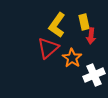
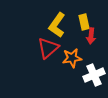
orange star: rotated 30 degrees clockwise
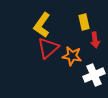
yellow L-shape: moved 15 px left
red arrow: moved 4 px right, 4 px down; rotated 14 degrees counterclockwise
orange star: moved 2 px up; rotated 18 degrees clockwise
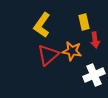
red triangle: moved 7 px down
orange star: moved 5 px up
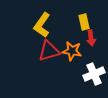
red arrow: moved 4 px left, 2 px up
red triangle: moved 1 px right, 4 px up; rotated 25 degrees clockwise
white cross: moved 1 px up
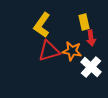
white cross: moved 3 px left, 7 px up; rotated 25 degrees counterclockwise
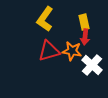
yellow L-shape: moved 3 px right, 6 px up
red arrow: moved 6 px left, 1 px up; rotated 14 degrees clockwise
white cross: moved 1 px right, 2 px up
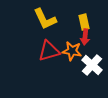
yellow L-shape: rotated 60 degrees counterclockwise
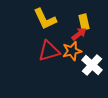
red arrow: moved 6 px left, 3 px up; rotated 133 degrees counterclockwise
orange star: rotated 24 degrees counterclockwise
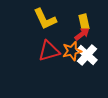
red arrow: moved 3 px right
white cross: moved 5 px left, 10 px up
